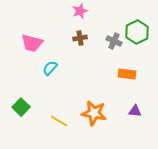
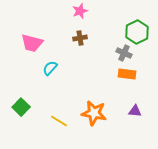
gray cross: moved 10 px right, 12 px down
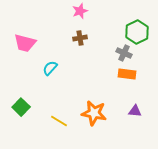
pink trapezoid: moved 7 px left
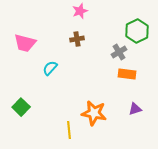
green hexagon: moved 1 px up
brown cross: moved 3 px left, 1 px down
gray cross: moved 5 px left, 1 px up; rotated 35 degrees clockwise
purple triangle: moved 2 px up; rotated 24 degrees counterclockwise
yellow line: moved 10 px right, 9 px down; rotated 54 degrees clockwise
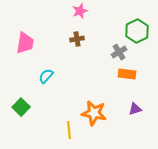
pink trapezoid: rotated 95 degrees counterclockwise
cyan semicircle: moved 4 px left, 8 px down
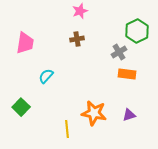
purple triangle: moved 6 px left, 6 px down
yellow line: moved 2 px left, 1 px up
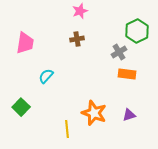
orange star: rotated 10 degrees clockwise
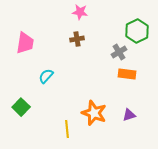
pink star: moved 1 px down; rotated 28 degrees clockwise
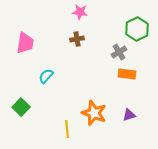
green hexagon: moved 2 px up
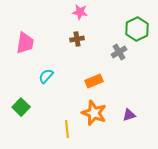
orange rectangle: moved 33 px left, 7 px down; rotated 30 degrees counterclockwise
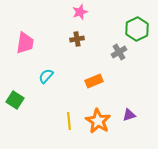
pink star: rotated 28 degrees counterclockwise
green square: moved 6 px left, 7 px up; rotated 12 degrees counterclockwise
orange star: moved 4 px right, 8 px down; rotated 10 degrees clockwise
yellow line: moved 2 px right, 8 px up
